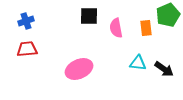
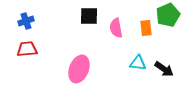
pink ellipse: rotated 44 degrees counterclockwise
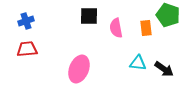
green pentagon: rotated 30 degrees counterclockwise
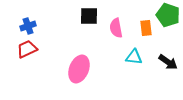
blue cross: moved 2 px right, 5 px down
red trapezoid: rotated 20 degrees counterclockwise
cyan triangle: moved 4 px left, 6 px up
black arrow: moved 4 px right, 7 px up
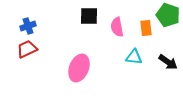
pink semicircle: moved 1 px right, 1 px up
pink ellipse: moved 1 px up
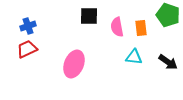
orange rectangle: moved 5 px left
pink ellipse: moved 5 px left, 4 px up
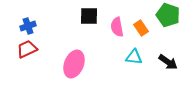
orange rectangle: rotated 28 degrees counterclockwise
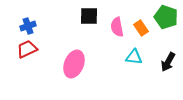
green pentagon: moved 2 px left, 2 px down
black arrow: rotated 84 degrees clockwise
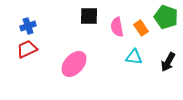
pink ellipse: rotated 20 degrees clockwise
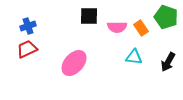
pink semicircle: rotated 78 degrees counterclockwise
pink ellipse: moved 1 px up
